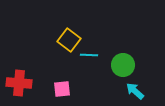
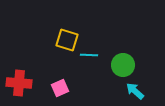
yellow square: moved 2 px left; rotated 20 degrees counterclockwise
pink square: moved 2 px left, 1 px up; rotated 18 degrees counterclockwise
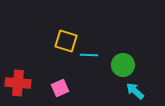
yellow square: moved 1 px left, 1 px down
red cross: moved 1 px left
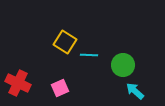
yellow square: moved 1 px left, 1 px down; rotated 15 degrees clockwise
red cross: rotated 20 degrees clockwise
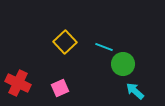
yellow square: rotated 15 degrees clockwise
cyan line: moved 15 px right, 8 px up; rotated 18 degrees clockwise
green circle: moved 1 px up
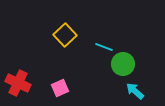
yellow square: moved 7 px up
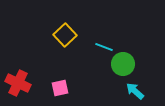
pink square: rotated 12 degrees clockwise
